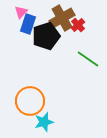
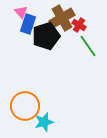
pink triangle: rotated 24 degrees counterclockwise
red cross: moved 1 px right; rotated 16 degrees counterclockwise
green line: moved 13 px up; rotated 20 degrees clockwise
orange circle: moved 5 px left, 5 px down
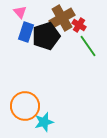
pink triangle: moved 1 px left
blue rectangle: moved 2 px left, 8 px down
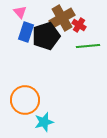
green line: rotated 60 degrees counterclockwise
orange circle: moved 6 px up
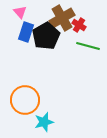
black pentagon: rotated 12 degrees counterclockwise
green line: rotated 20 degrees clockwise
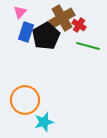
pink triangle: rotated 24 degrees clockwise
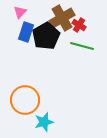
green line: moved 6 px left
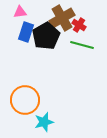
pink triangle: rotated 40 degrees clockwise
green line: moved 1 px up
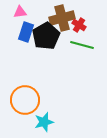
brown cross: rotated 15 degrees clockwise
